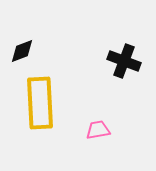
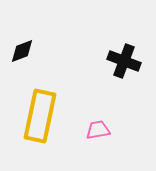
yellow rectangle: moved 13 px down; rotated 15 degrees clockwise
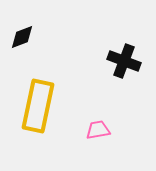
black diamond: moved 14 px up
yellow rectangle: moved 2 px left, 10 px up
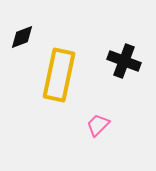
yellow rectangle: moved 21 px right, 31 px up
pink trapezoid: moved 5 px up; rotated 35 degrees counterclockwise
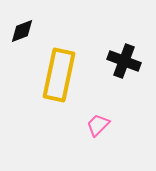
black diamond: moved 6 px up
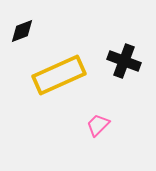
yellow rectangle: rotated 54 degrees clockwise
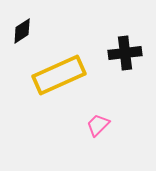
black diamond: rotated 12 degrees counterclockwise
black cross: moved 1 px right, 8 px up; rotated 28 degrees counterclockwise
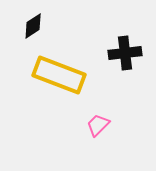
black diamond: moved 11 px right, 5 px up
yellow rectangle: rotated 45 degrees clockwise
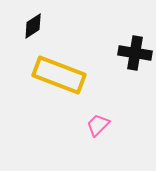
black cross: moved 10 px right; rotated 16 degrees clockwise
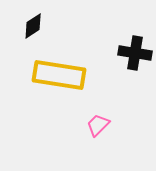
yellow rectangle: rotated 12 degrees counterclockwise
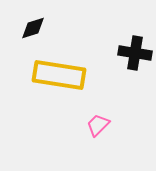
black diamond: moved 2 px down; rotated 16 degrees clockwise
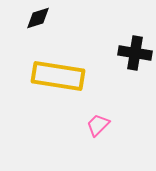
black diamond: moved 5 px right, 10 px up
yellow rectangle: moved 1 px left, 1 px down
